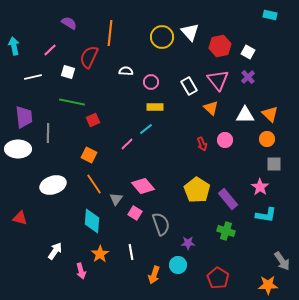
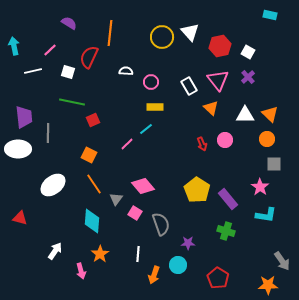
white line at (33, 77): moved 6 px up
white ellipse at (53, 185): rotated 20 degrees counterclockwise
white line at (131, 252): moved 7 px right, 2 px down; rotated 14 degrees clockwise
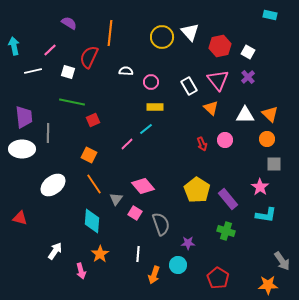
white ellipse at (18, 149): moved 4 px right
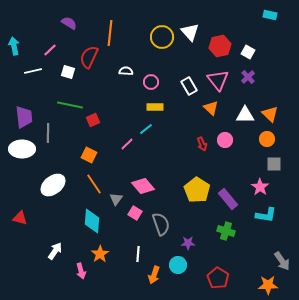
green line at (72, 102): moved 2 px left, 3 px down
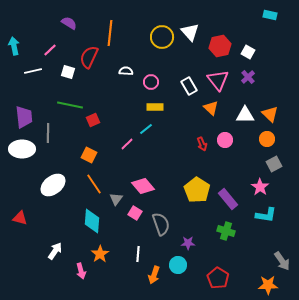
gray square at (274, 164): rotated 28 degrees counterclockwise
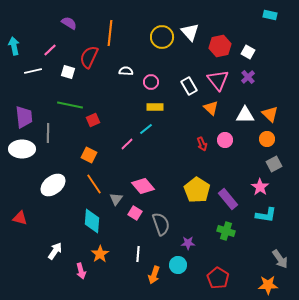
gray arrow at (282, 261): moved 2 px left, 2 px up
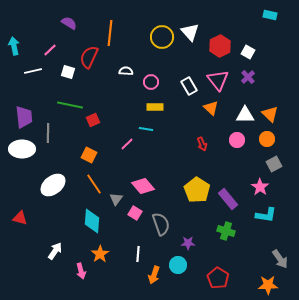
red hexagon at (220, 46): rotated 15 degrees counterclockwise
cyan line at (146, 129): rotated 48 degrees clockwise
pink circle at (225, 140): moved 12 px right
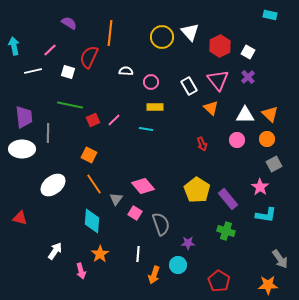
pink line at (127, 144): moved 13 px left, 24 px up
red pentagon at (218, 278): moved 1 px right, 3 px down
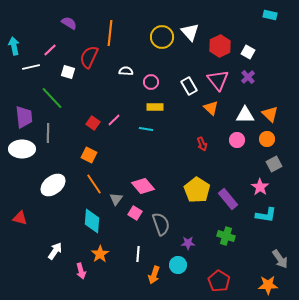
white line at (33, 71): moved 2 px left, 4 px up
green line at (70, 105): moved 18 px left, 7 px up; rotated 35 degrees clockwise
red square at (93, 120): moved 3 px down; rotated 32 degrees counterclockwise
green cross at (226, 231): moved 5 px down
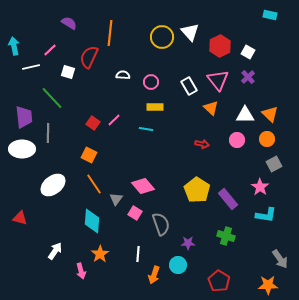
white semicircle at (126, 71): moved 3 px left, 4 px down
red arrow at (202, 144): rotated 56 degrees counterclockwise
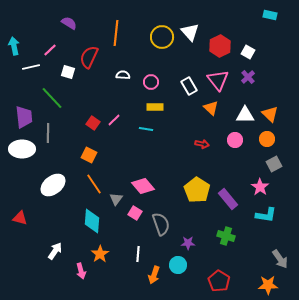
orange line at (110, 33): moved 6 px right
pink circle at (237, 140): moved 2 px left
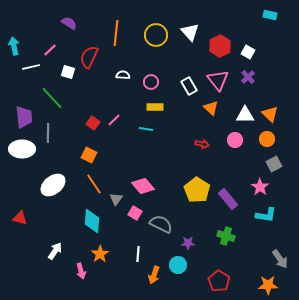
yellow circle at (162, 37): moved 6 px left, 2 px up
gray semicircle at (161, 224): rotated 45 degrees counterclockwise
